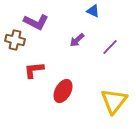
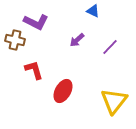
red L-shape: rotated 80 degrees clockwise
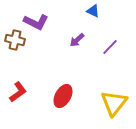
red L-shape: moved 16 px left, 22 px down; rotated 70 degrees clockwise
red ellipse: moved 5 px down
yellow triangle: moved 2 px down
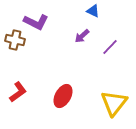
purple arrow: moved 5 px right, 4 px up
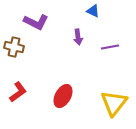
purple arrow: moved 4 px left, 1 px down; rotated 56 degrees counterclockwise
brown cross: moved 1 px left, 7 px down
purple line: rotated 36 degrees clockwise
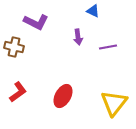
purple line: moved 2 px left
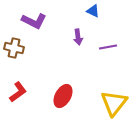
purple L-shape: moved 2 px left, 1 px up
brown cross: moved 1 px down
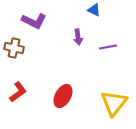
blue triangle: moved 1 px right, 1 px up
